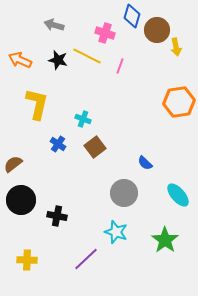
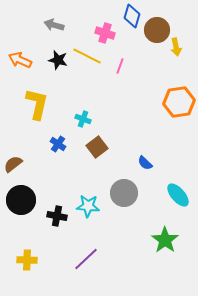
brown square: moved 2 px right
cyan star: moved 28 px left, 26 px up; rotated 15 degrees counterclockwise
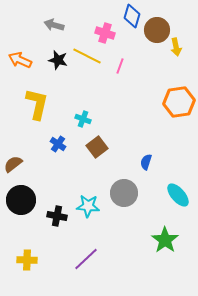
blue semicircle: moved 1 px right, 1 px up; rotated 63 degrees clockwise
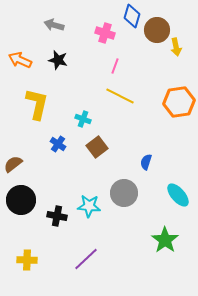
yellow line: moved 33 px right, 40 px down
pink line: moved 5 px left
cyan star: moved 1 px right
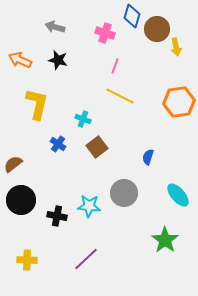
gray arrow: moved 1 px right, 2 px down
brown circle: moved 1 px up
blue semicircle: moved 2 px right, 5 px up
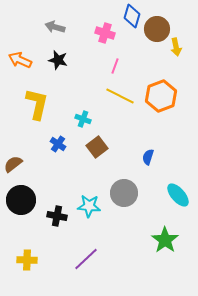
orange hexagon: moved 18 px left, 6 px up; rotated 12 degrees counterclockwise
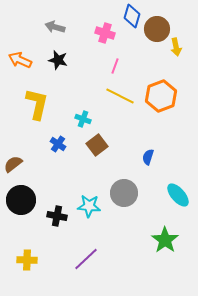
brown square: moved 2 px up
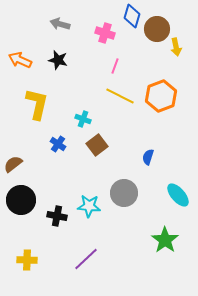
gray arrow: moved 5 px right, 3 px up
